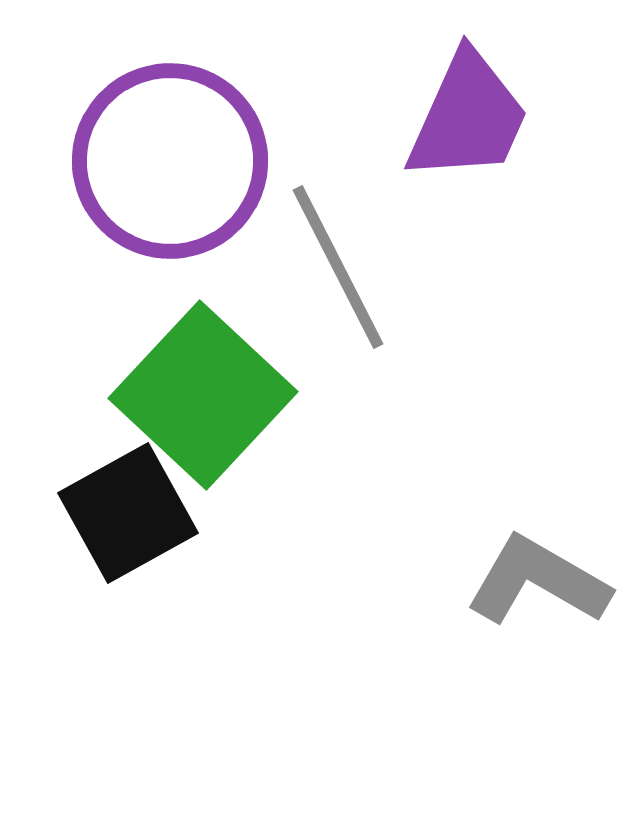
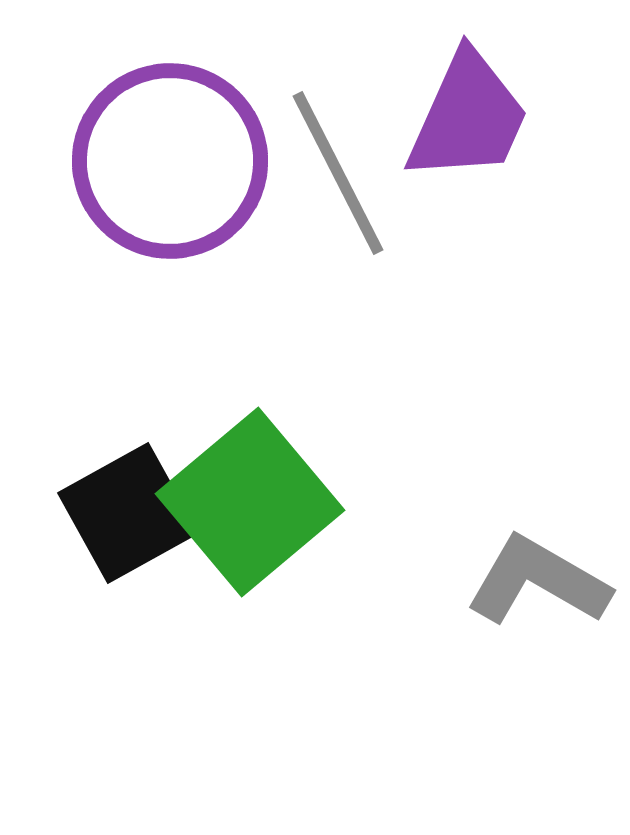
gray line: moved 94 px up
green square: moved 47 px right, 107 px down; rotated 7 degrees clockwise
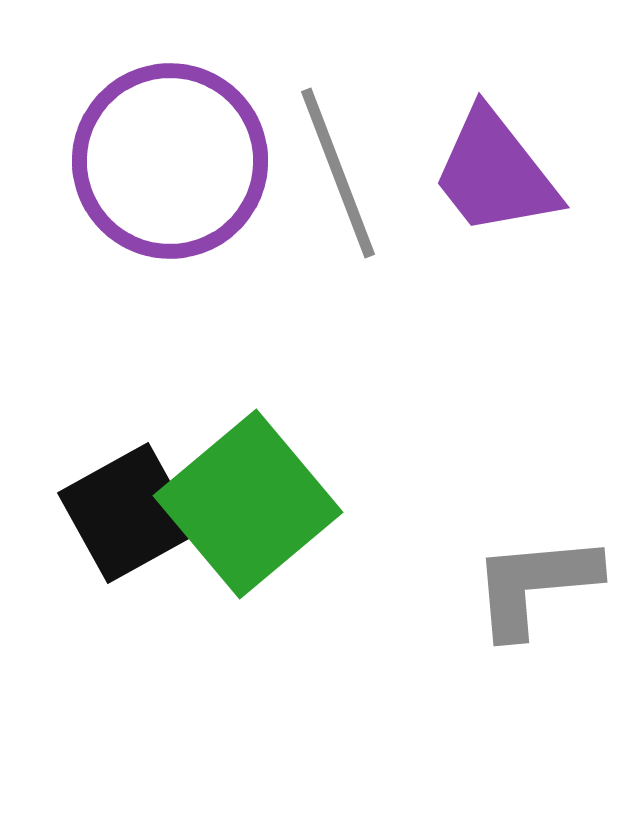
purple trapezoid: moved 27 px right, 56 px down; rotated 118 degrees clockwise
gray line: rotated 6 degrees clockwise
green square: moved 2 px left, 2 px down
gray L-shape: moved 3 px left, 4 px down; rotated 35 degrees counterclockwise
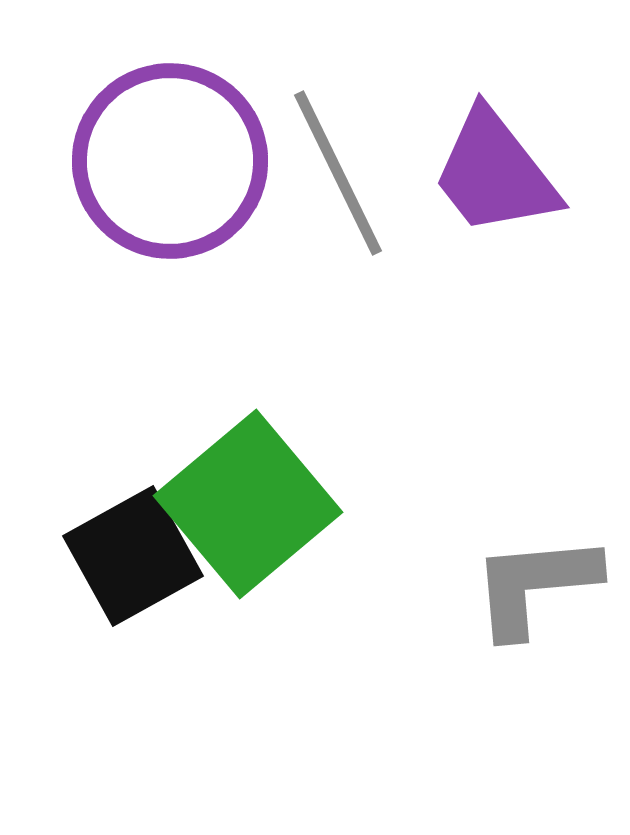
gray line: rotated 5 degrees counterclockwise
black square: moved 5 px right, 43 px down
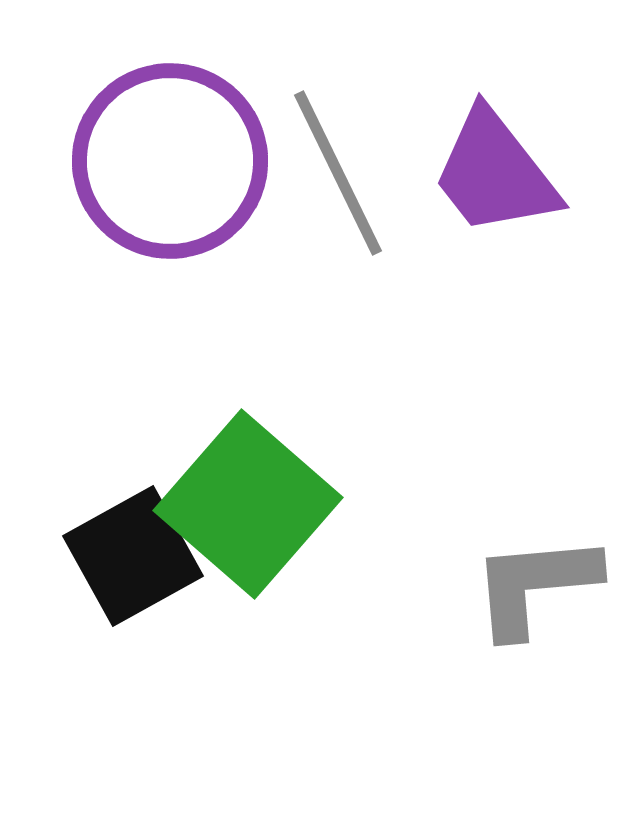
green square: rotated 9 degrees counterclockwise
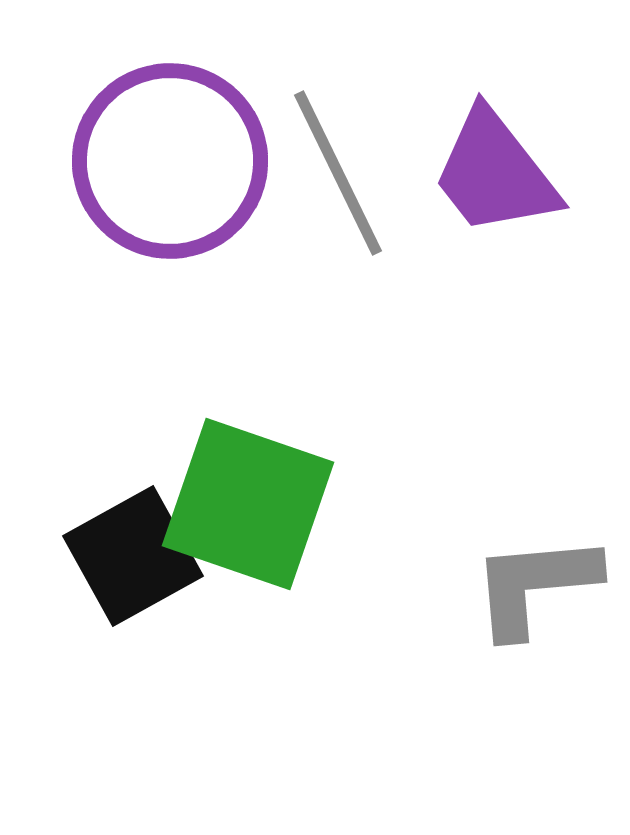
green square: rotated 22 degrees counterclockwise
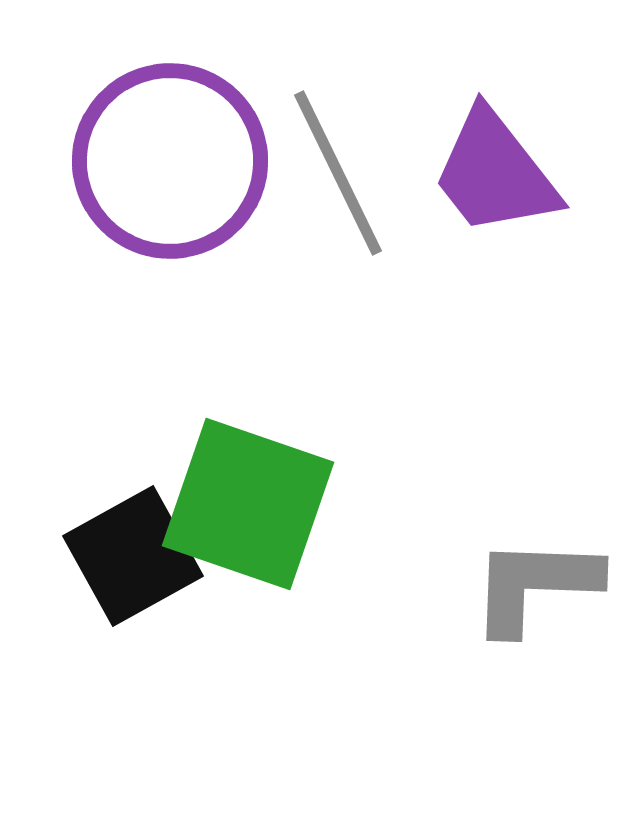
gray L-shape: rotated 7 degrees clockwise
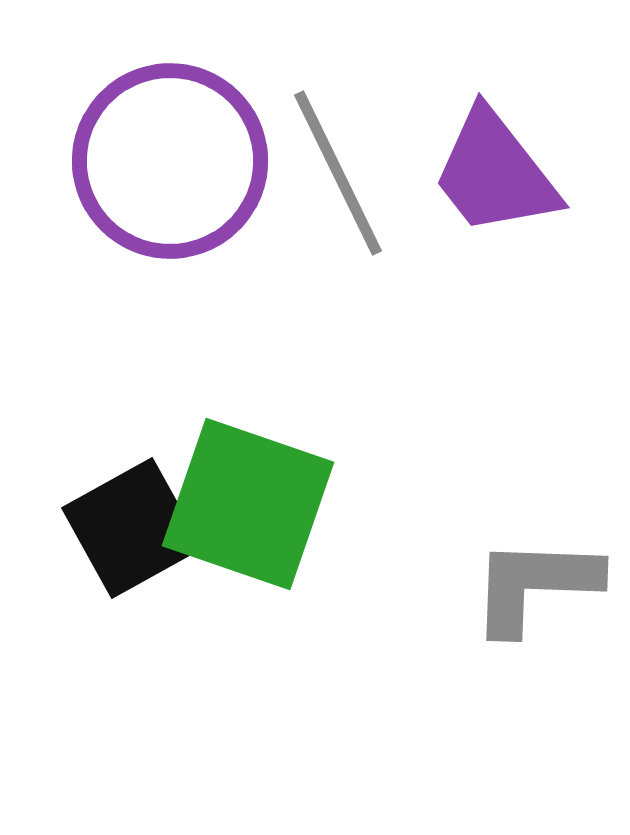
black square: moved 1 px left, 28 px up
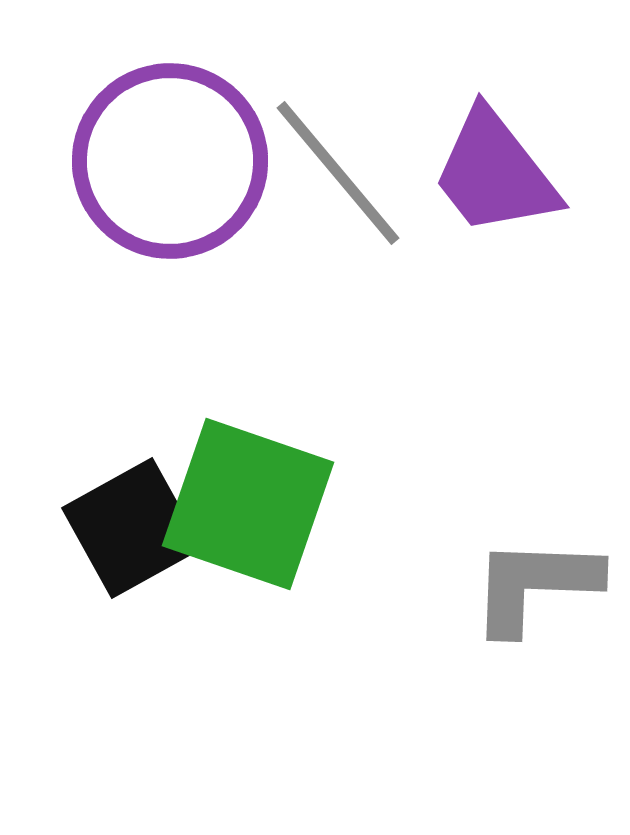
gray line: rotated 14 degrees counterclockwise
